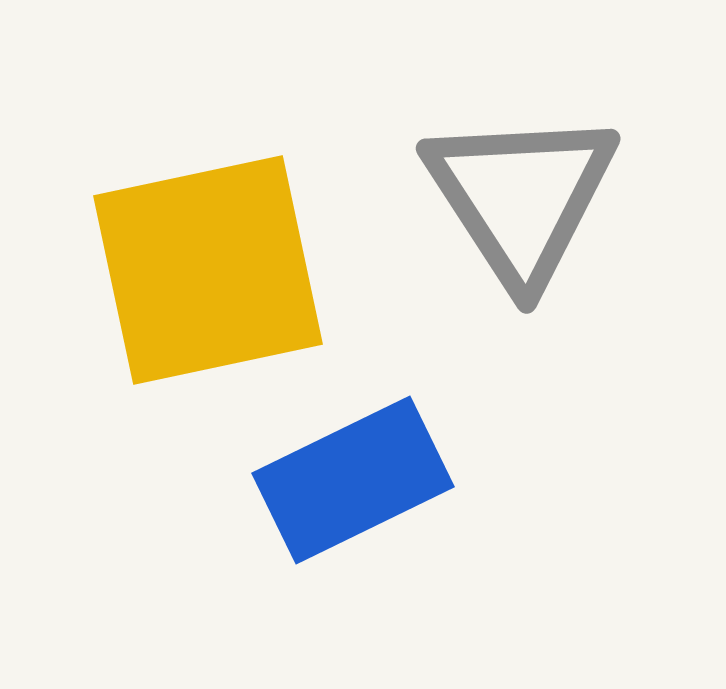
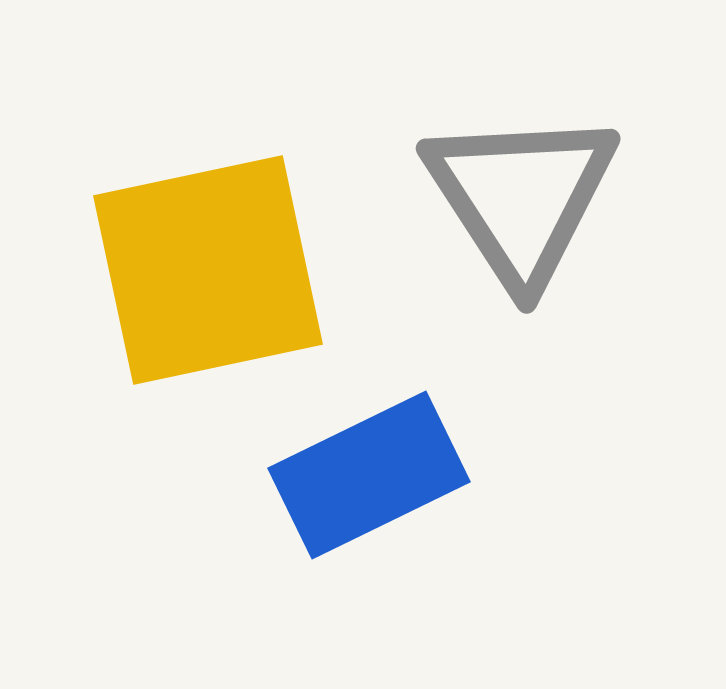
blue rectangle: moved 16 px right, 5 px up
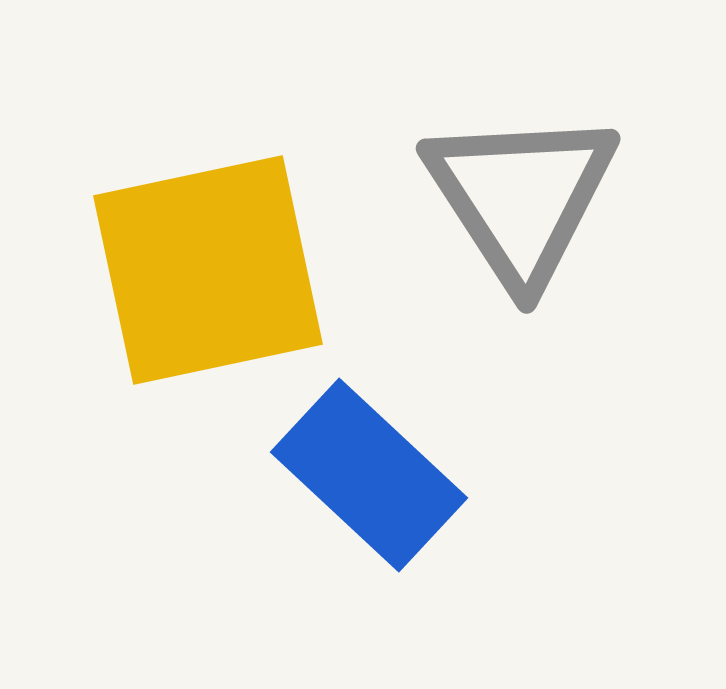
blue rectangle: rotated 69 degrees clockwise
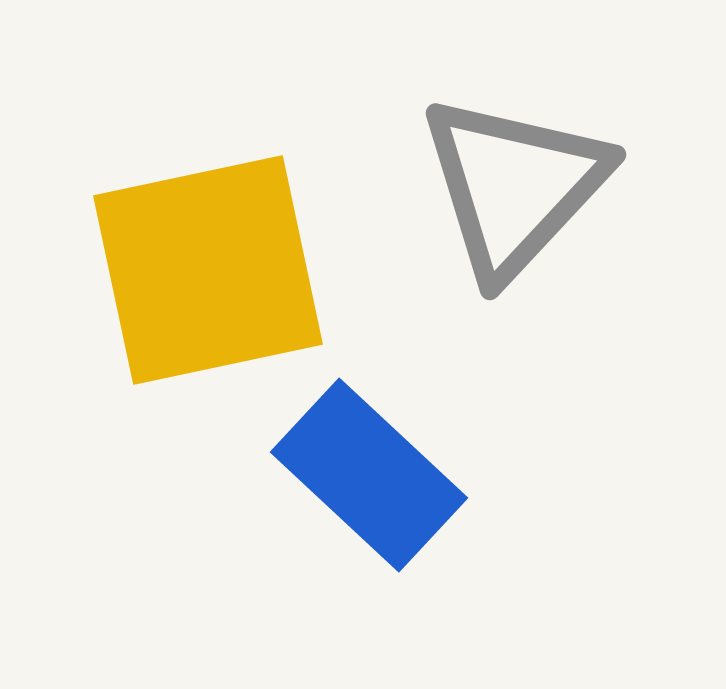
gray triangle: moved 7 px left, 11 px up; rotated 16 degrees clockwise
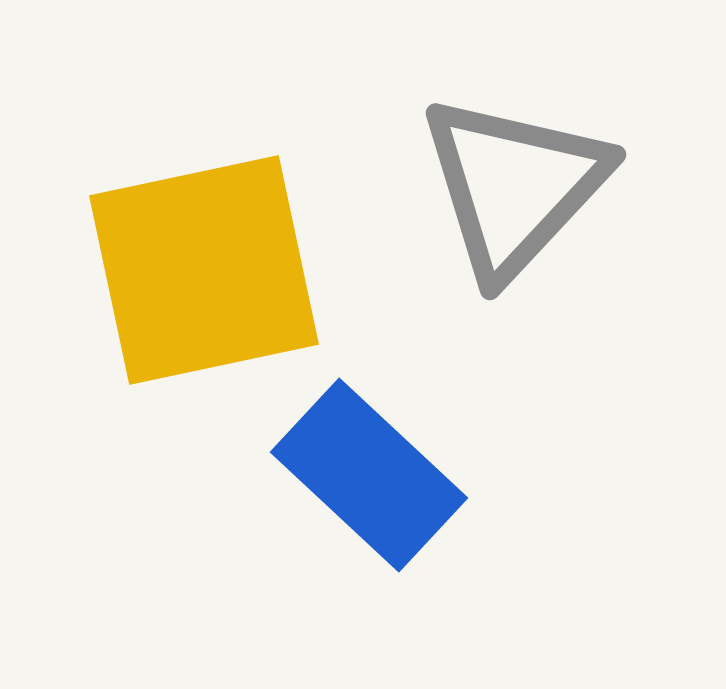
yellow square: moved 4 px left
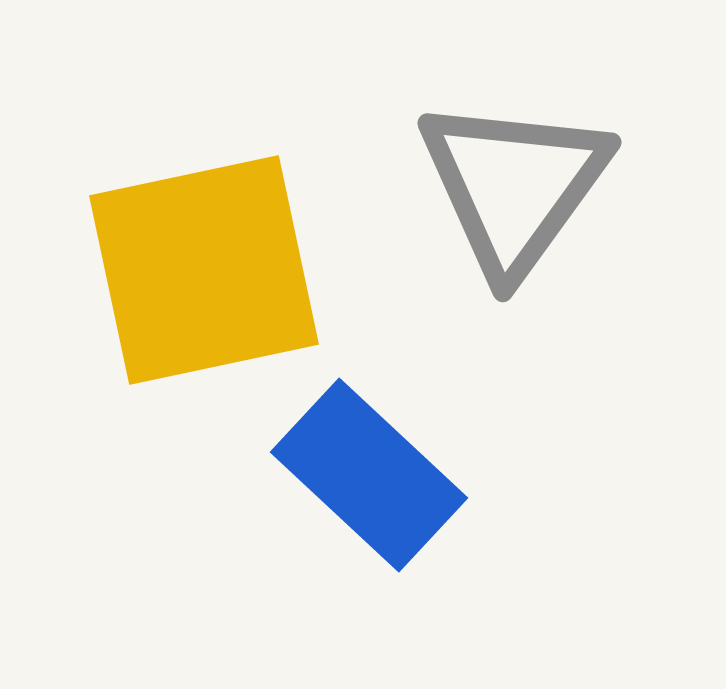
gray triangle: rotated 7 degrees counterclockwise
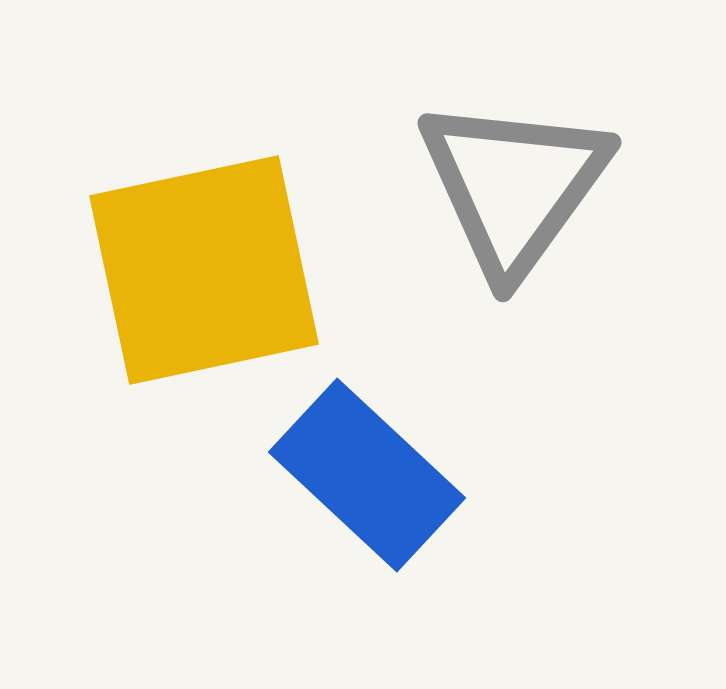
blue rectangle: moved 2 px left
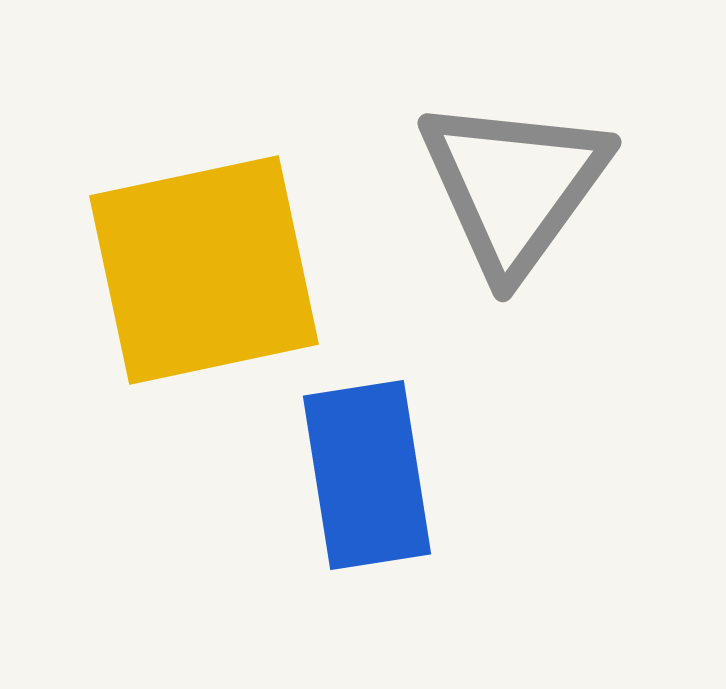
blue rectangle: rotated 38 degrees clockwise
